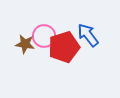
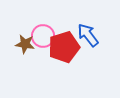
pink circle: moved 1 px left
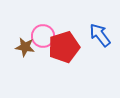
blue arrow: moved 12 px right
brown star: moved 3 px down
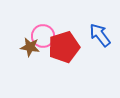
brown star: moved 5 px right
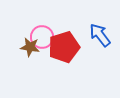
pink circle: moved 1 px left, 1 px down
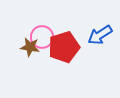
blue arrow: rotated 85 degrees counterclockwise
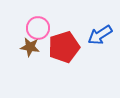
pink circle: moved 4 px left, 9 px up
